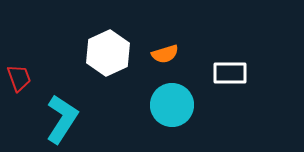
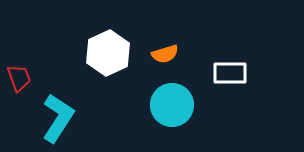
cyan L-shape: moved 4 px left, 1 px up
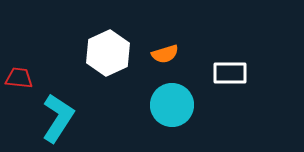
red trapezoid: rotated 64 degrees counterclockwise
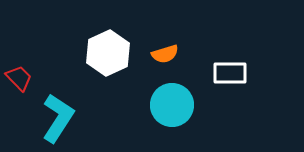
red trapezoid: rotated 40 degrees clockwise
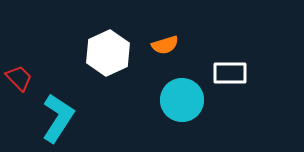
orange semicircle: moved 9 px up
cyan circle: moved 10 px right, 5 px up
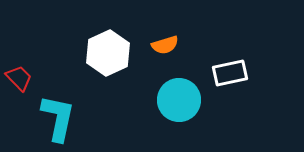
white rectangle: rotated 12 degrees counterclockwise
cyan circle: moved 3 px left
cyan L-shape: rotated 21 degrees counterclockwise
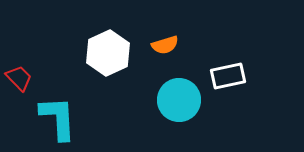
white rectangle: moved 2 px left, 3 px down
cyan L-shape: rotated 15 degrees counterclockwise
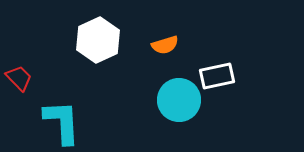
white hexagon: moved 10 px left, 13 px up
white rectangle: moved 11 px left
cyan L-shape: moved 4 px right, 4 px down
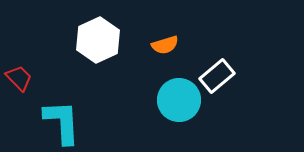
white rectangle: rotated 28 degrees counterclockwise
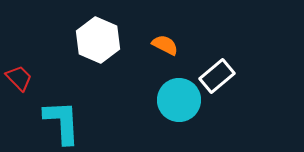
white hexagon: rotated 12 degrees counterclockwise
orange semicircle: rotated 136 degrees counterclockwise
